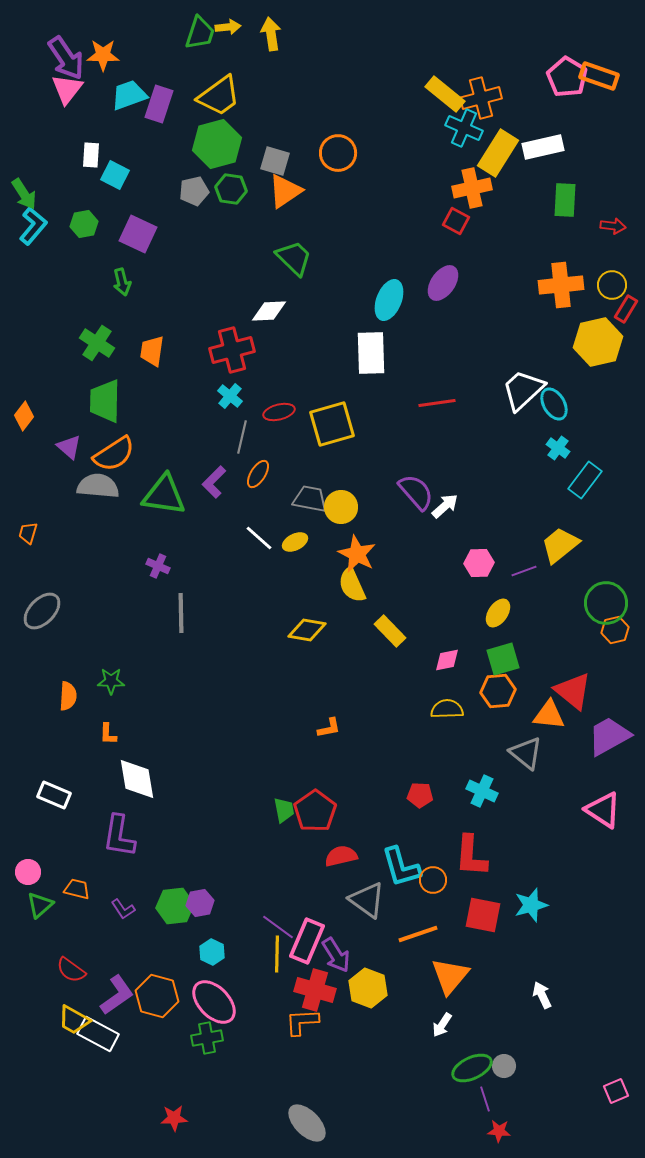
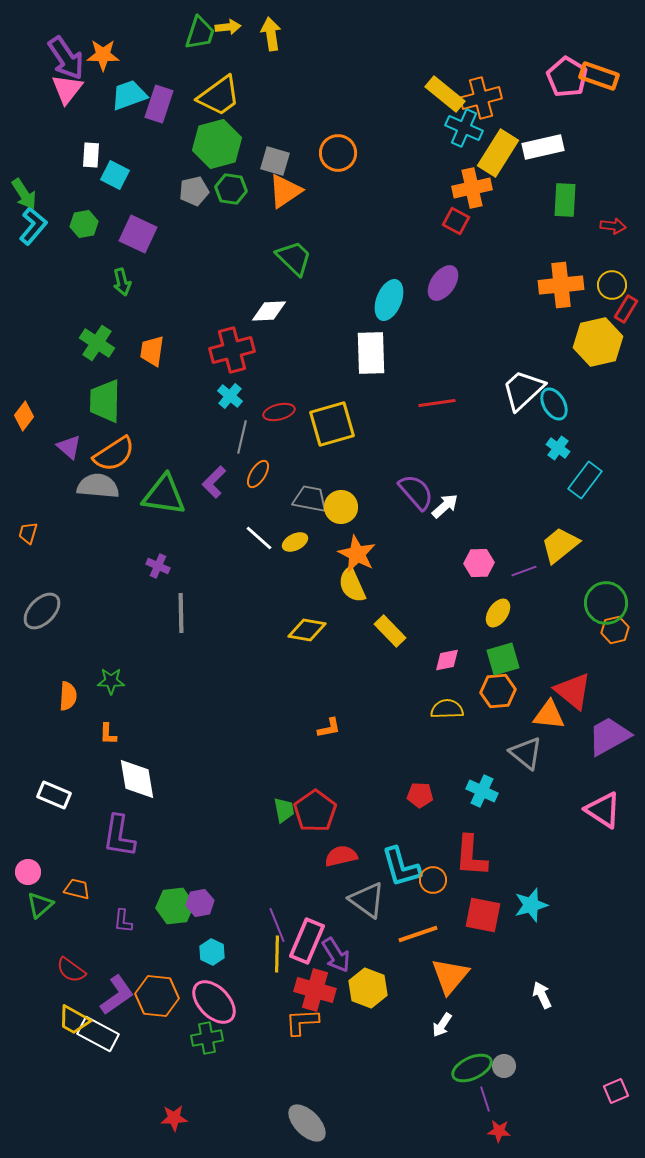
purple L-shape at (123, 909): moved 12 px down; rotated 40 degrees clockwise
purple line at (278, 927): moved 1 px left, 2 px up; rotated 32 degrees clockwise
orange hexagon at (157, 996): rotated 9 degrees counterclockwise
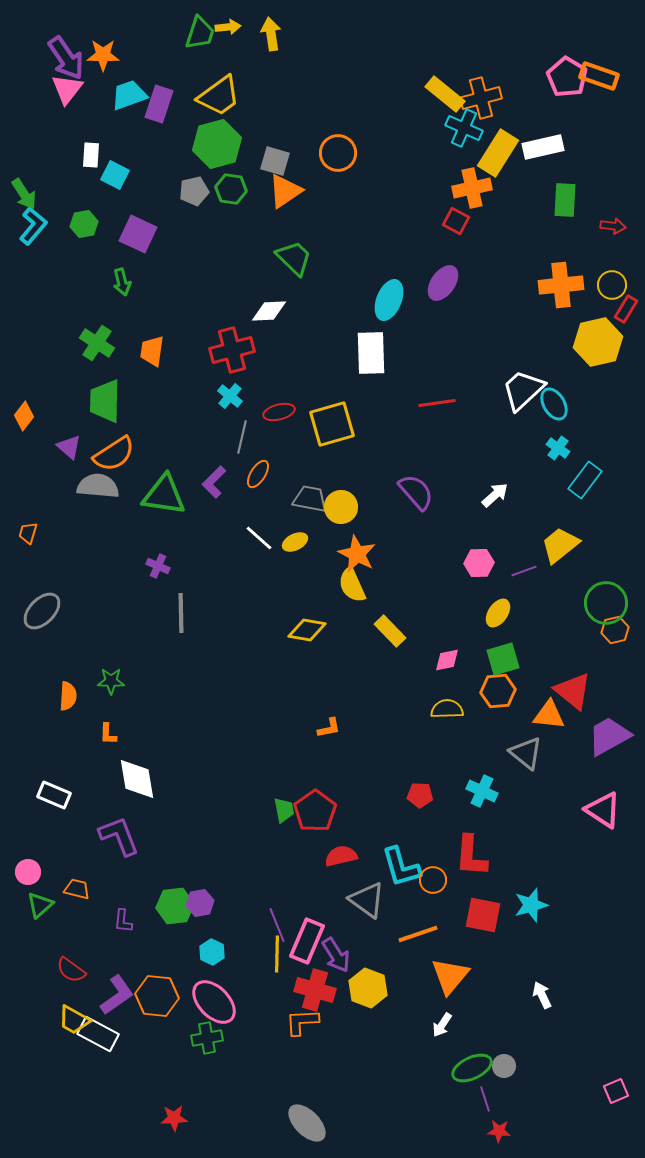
white arrow at (445, 506): moved 50 px right, 11 px up
purple L-shape at (119, 836): rotated 150 degrees clockwise
